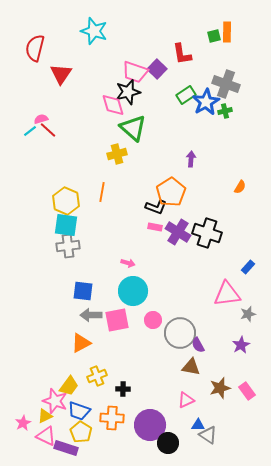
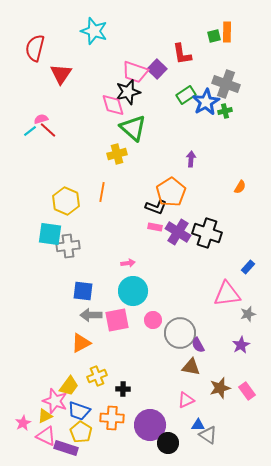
cyan square at (66, 225): moved 16 px left, 9 px down
pink arrow at (128, 263): rotated 24 degrees counterclockwise
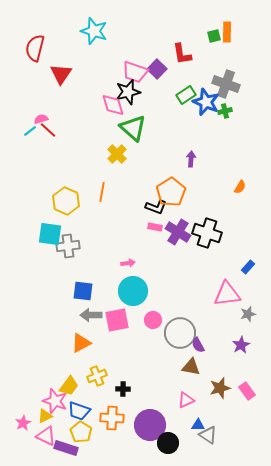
blue star at (206, 102): rotated 20 degrees counterclockwise
yellow cross at (117, 154): rotated 30 degrees counterclockwise
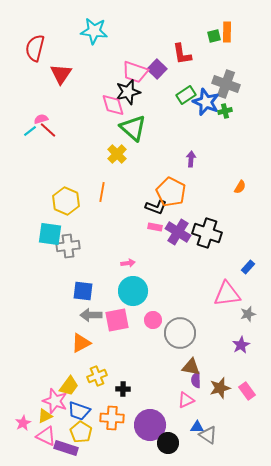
cyan star at (94, 31): rotated 12 degrees counterclockwise
orange pentagon at (171, 192): rotated 12 degrees counterclockwise
purple semicircle at (198, 345): moved 2 px left, 35 px down; rotated 28 degrees clockwise
blue triangle at (198, 425): moved 1 px left, 2 px down
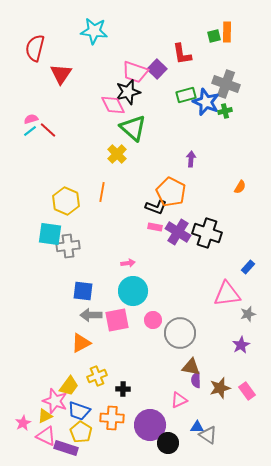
green rectangle at (186, 95): rotated 18 degrees clockwise
pink diamond at (113, 105): rotated 10 degrees counterclockwise
pink semicircle at (41, 119): moved 10 px left
pink triangle at (186, 400): moved 7 px left
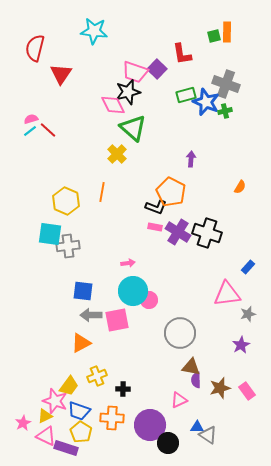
pink circle at (153, 320): moved 4 px left, 20 px up
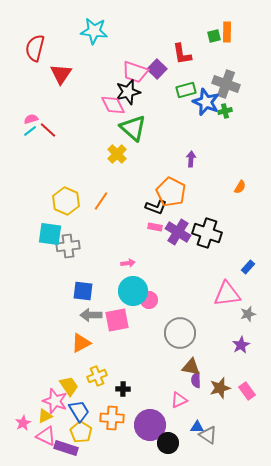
green rectangle at (186, 95): moved 5 px up
orange line at (102, 192): moved 1 px left, 9 px down; rotated 24 degrees clockwise
yellow trapezoid at (69, 386): rotated 70 degrees counterclockwise
blue trapezoid at (79, 411): rotated 140 degrees counterclockwise
